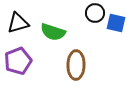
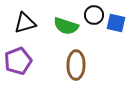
black circle: moved 1 px left, 2 px down
black triangle: moved 7 px right
green semicircle: moved 13 px right, 6 px up
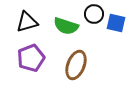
black circle: moved 1 px up
black triangle: moved 2 px right, 1 px up
purple pentagon: moved 13 px right, 3 px up
brown ellipse: rotated 20 degrees clockwise
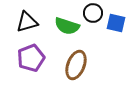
black circle: moved 1 px left, 1 px up
green semicircle: moved 1 px right
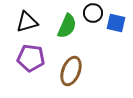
green semicircle: rotated 85 degrees counterclockwise
purple pentagon: rotated 28 degrees clockwise
brown ellipse: moved 5 px left, 6 px down
